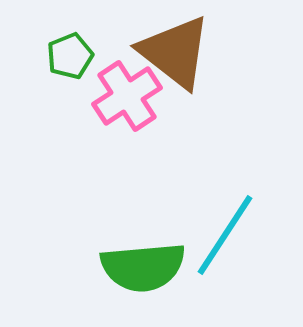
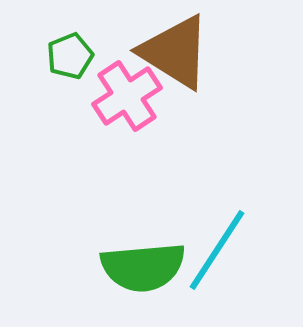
brown triangle: rotated 6 degrees counterclockwise
cyan line: moved 8 px left, 15 px down
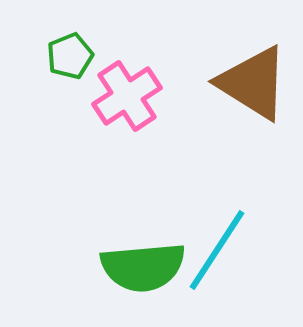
brown triangle: moved 78 px right, 31 px down
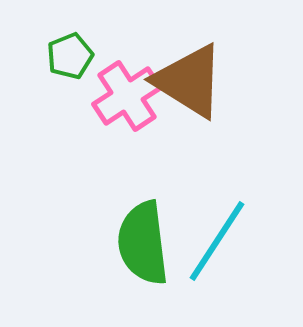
brown triangle: moved 64 px left, 2 px up
cyan line: moved 9 px up
green semicircle: moved 24 px up; rotated 88 degrees clockwise
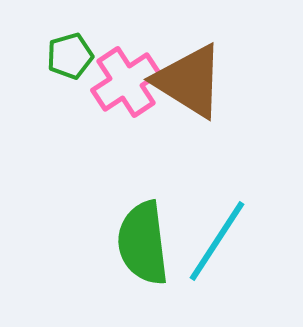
green pentagon: rotated 6 degrees clockwise
pink cross: moved 1 px left, 14 px up
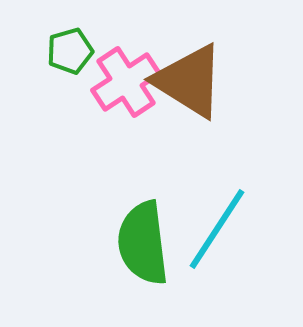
green pentagon: moved 5 px up
cyan line: moved 12 px up
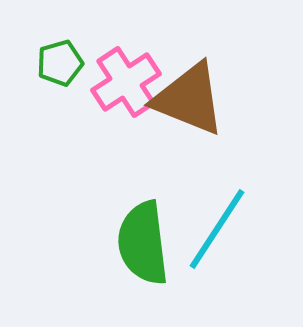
green pentagon: moved 10 px left, 12 px down
brown triangle: moved 18 px down; rotated 10 degrees counterclockwise
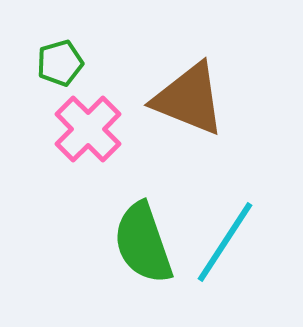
pink cross: moved 38 px left, 47 px down; rotated 12 degrees counterclockwise
cyan line: moved 8 px right, 13 px down
green semicircle: rotated 12 degrees counterclockwise
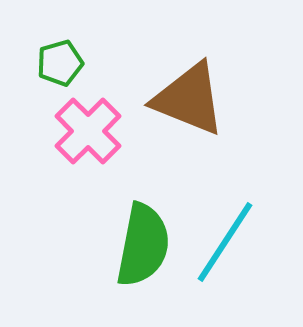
pink cross: moved 2 px down
green semicircle: moved 2 px down; rotated 150 degrees counterclockwise
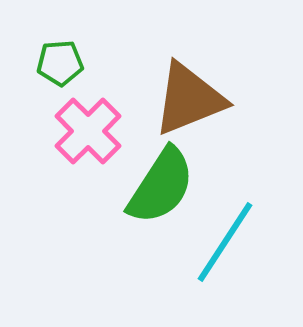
green pentagon: rotated 12 degrees clockwise
brown triangle: rotated 44 degrees counterclockwise
green semicircle: moved 18 px right, 59 px up; rotated 22 degrees clockwise
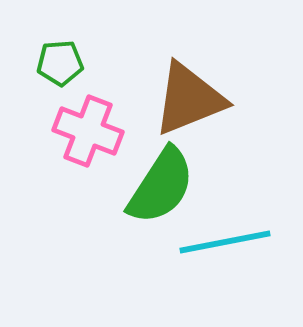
pink cross: rotated 24 degrees counterclockwise
cyan line: rotated 46 degrees clockwise
